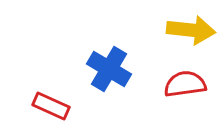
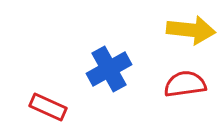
blue cross: rotated 30 degrees clockwise
red rectangle: moved 3 px left, 1 px down
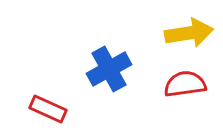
yellow arrow: moved 2 px left, 3 px down; rotated 15 degrees counterclockwise
red rectangle: moved 2 px down
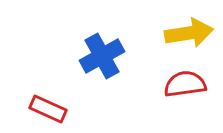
blue cross: moved 7 px left, 13 px up
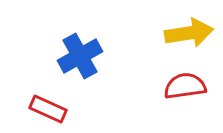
blue cross: moved 22 px left
red semicircle: moved 2 px down
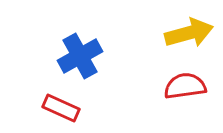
yellow arrow: rotated 6 degrees counterclockwise
red rectangle: moved 13 px right, 1 px up
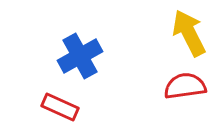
yellow arrow: rotated 102 degrees counterclockwise
red rectangle: moved 1 px left, 1 px up
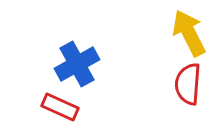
blue cross: moved 3 px left, 8 px down
red semicircle: moved 3 px right, 2 px up; rotated 78 degrees counterclockwise
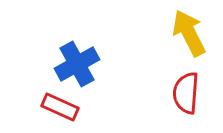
red semicircle: moved 2 px left, 9 px down
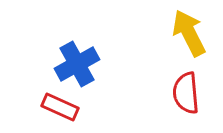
red semicircle: rotated 9 degrees counterclockwise
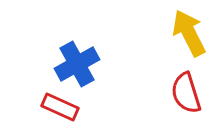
red semicircle: rotated 12 degrees counterclockwise
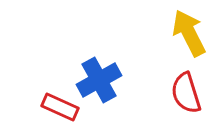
blue cross: moved 22 px right, 16 px down
